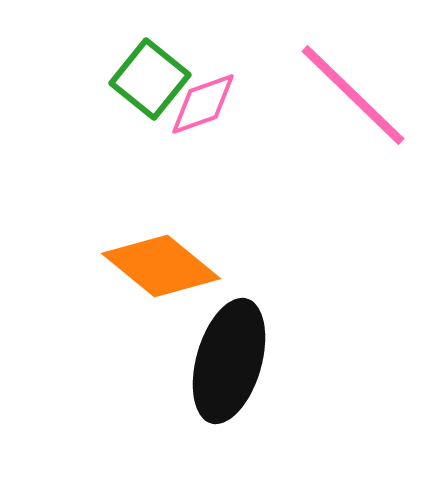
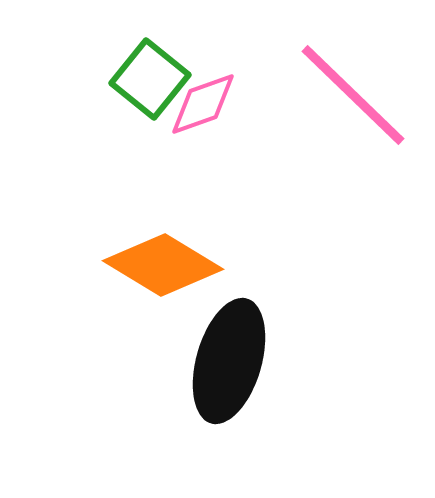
orange diamond: moved 2 px right, 1 px up; rotated 8 degrees counterclockwise
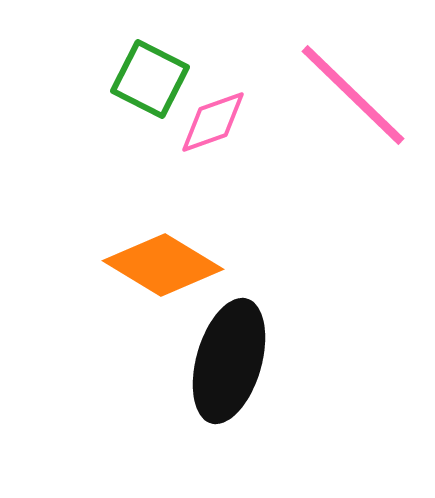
green square: rotated 12 degrees counterclockwise
pink diamond: moved 10 px right, 18 px down
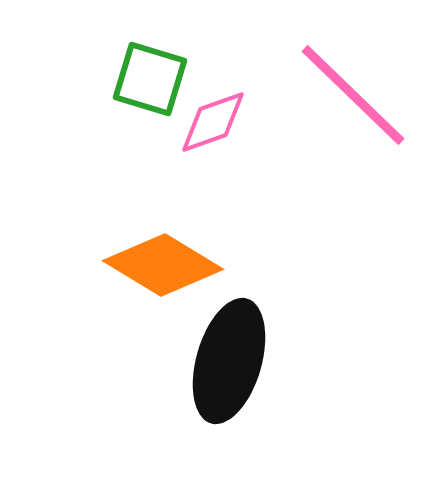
green square: rotated 10 degrees counterclockwise
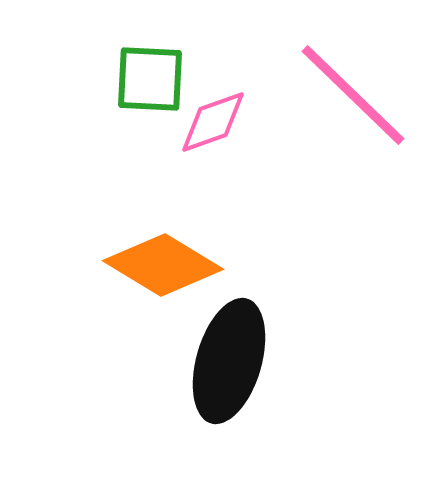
green square: rotated 14 degrees counterclockwise
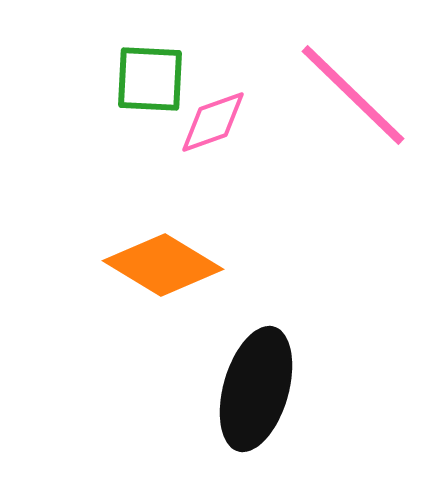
black ellipse: moved 27 px right, 28 px down
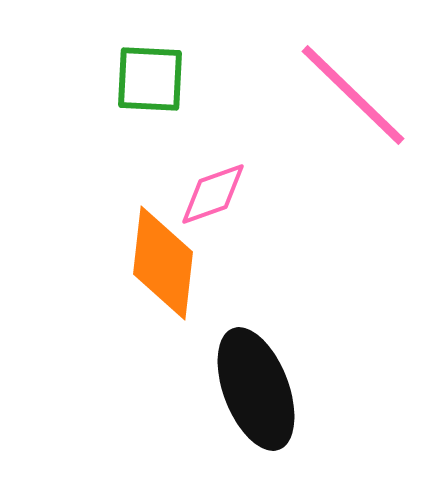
pink diamond: moved 72 px down
orange diamond: moved 2 px up; rotated 65 degrees clockwise
black ellipse: rotated 37 degrees counterclockwise
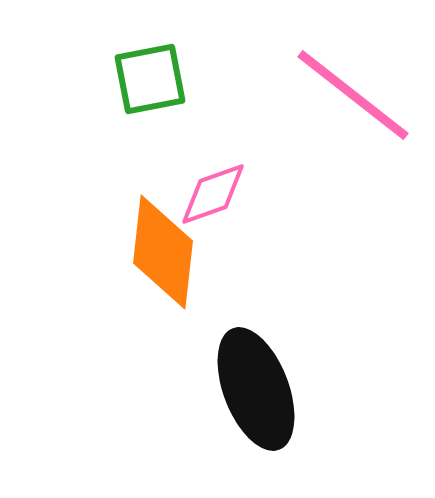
green square: rotated 14 degrees counterclockwise
pink line: rotated 6 degrees counterclockwise
orange diamond: moved 11 px up
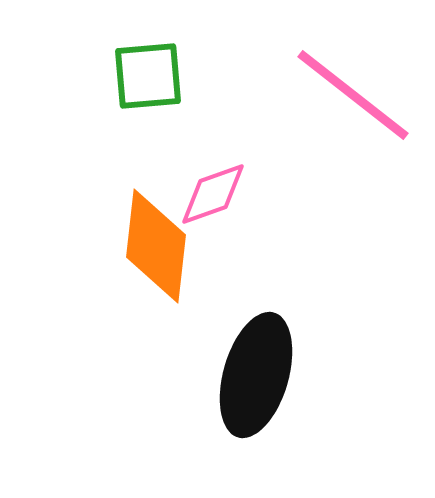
green square: moved 2 px left, 3 px up; rotated 6 degrees clockwise
orange diamond: moved 7 px left, 6 px up
black ellipse: moved 14 px up; rotated 37 degrees clockwise
